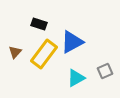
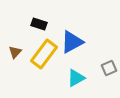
gray square: moved 4 px right, 3 px up
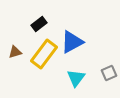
black rectangle: rotated 56 degrees counterclockwise
brown triangle: rotated 32 degrees clockwise
gray square: moved 5 px down
cyan triangle: rotated 24 degrees counterclockwise
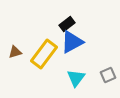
black rectangle: moved 28 px right
gray square: moved 1 px left, 2 px down
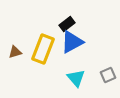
yellow rectangle: moved 1 px left, 5 px up; rotated 16 degrees counterclockwise
cyan triangle: rotated 18 degrees counterclockwise
